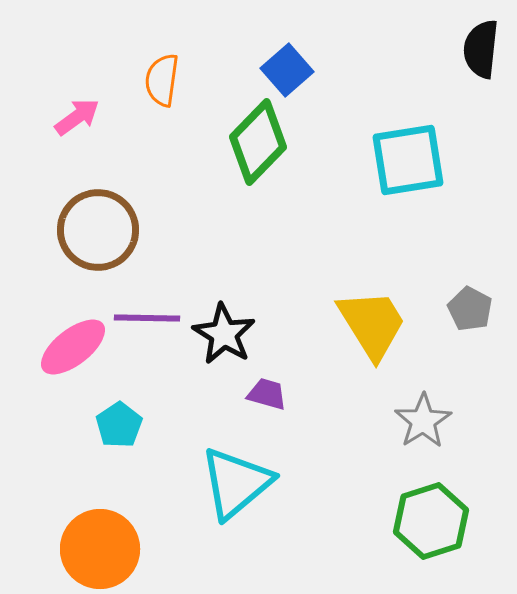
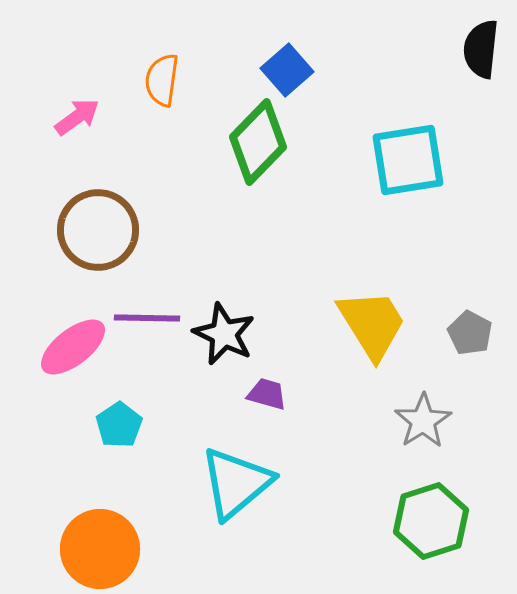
gray pentagon: moved 24 px down
black star: rotated 6 degrees counterclockwise
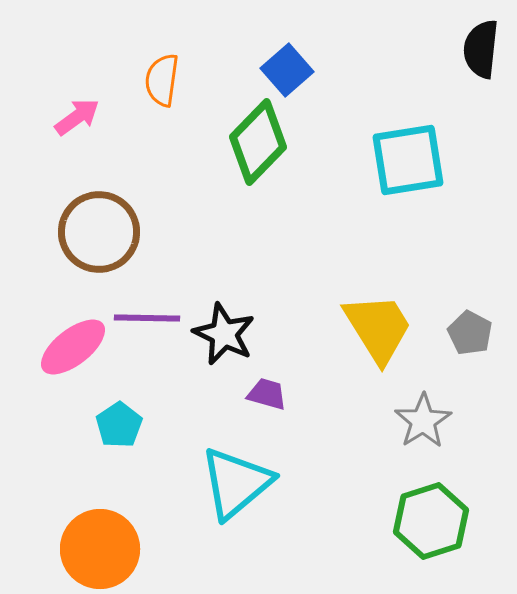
brown circle: moved 1 px right, 2 px down
yellow trapezoid: moved 6 px right, 4 px down
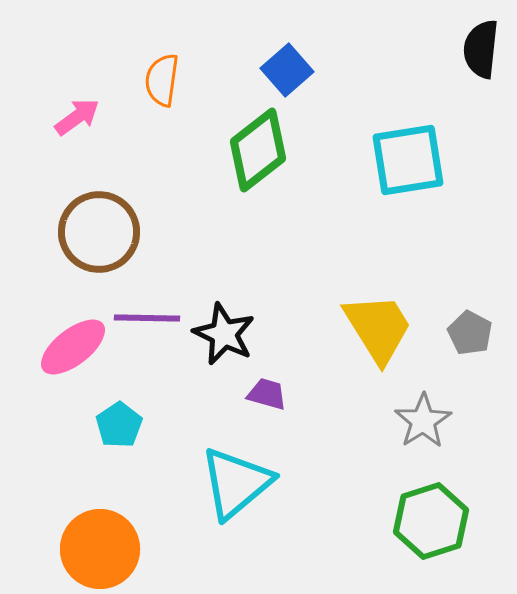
green diamond: moved 8 px down; rotated 8 degrees clockwise
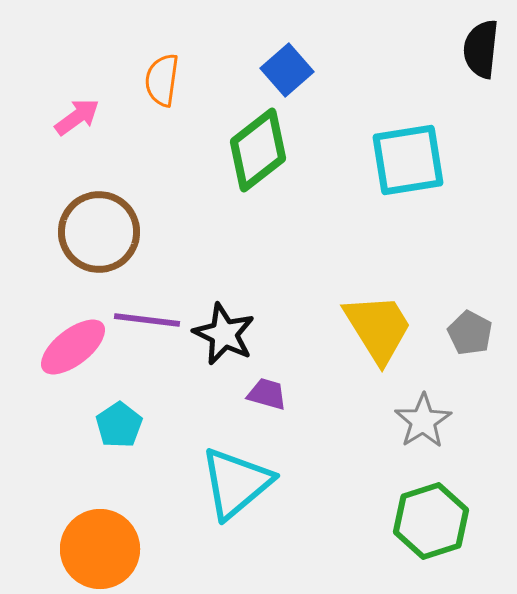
purple line: moved 2 px down; rotated 6 degrees clockwise
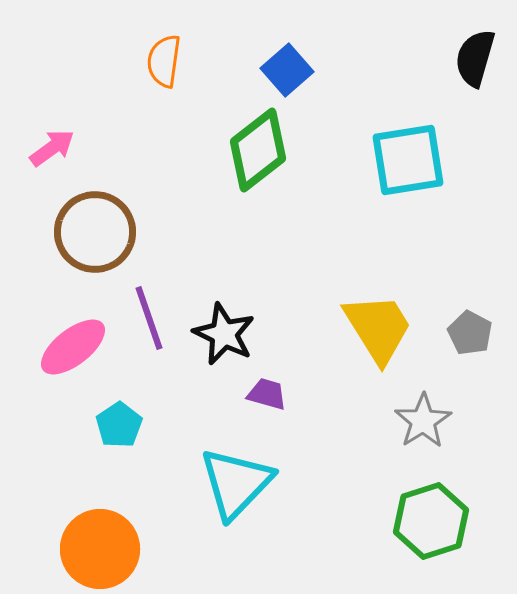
black semicircle: moved 6 px left, 9 px down; rotated 10 degrees clockwise
orange semicircle: moved 2 px right, 19 px up
pink arrow: moved 25 px left, 31 px down
brown circle: moved 4 px left
purple line: moved 2 px right, 2 px up; rotated 64 degrees clockwise
cyan triangle: rotated 6 degrees counterclockwise
